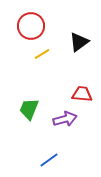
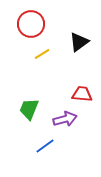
red circle: moved 2 px up
blue line: moved 4 px left, 14 px up
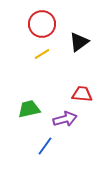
red circle: moved 11 px right
green trapezoid: rotated 55 degrees clockwise
blue line: rotated 18 degrees counterclockwise
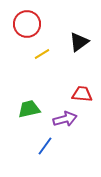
red circle: moved 15 px left
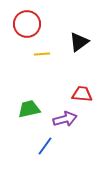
yellow line: rotated 28 degrees clockwise
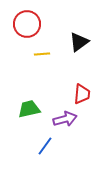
red trapezoid: rotated 90 degrees clockwise
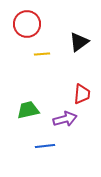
green trapezoid: moved 1 px left, 1 px down
blue line: rotated 48 degrees clockwise
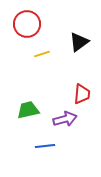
yellow line: rotated 14 degrees counterclockwise
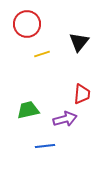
black triangle: rotated 15 degrees counterclockwise
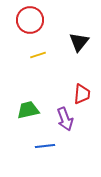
red circle: moved 3 px right, 4 px up
yellow line: moved 4 px left, 1 px down
purple arrow: rotated 85 degrees clockwise
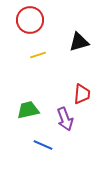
black triangle: rotated 35 degrees clockwise
blue line: moved 2 px left, 1 px up; rotated 30 degrees clockwise
